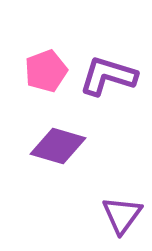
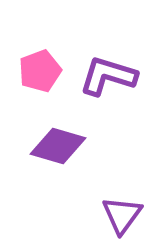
pink pentagon: moved 6 px left
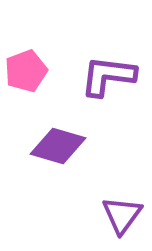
pink pentagon: moved 14 px left
purple L-shape: rotated 10 degrees counterclockwise
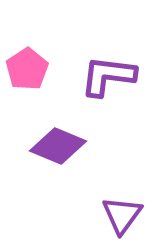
pink pentagon: moved 1 px right, 2 px up; rotated 12 degrees counterclockwise
purple diamond: rotated 6 degrees clockwise
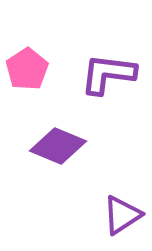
purple L-shape: moved 2 px up
purple triangle: rotated 21 degrees clockwise
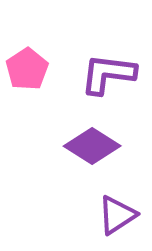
purple diamond: moved 34 px right; rotated 10 degrees clockwise
purple triangle: moved 5 px left
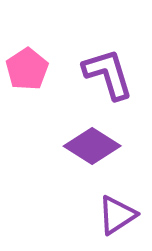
purple L-shape: rotated 66 degrees clockwise
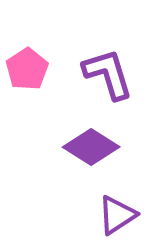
purple diamond: moved 1 px left, 1 px down
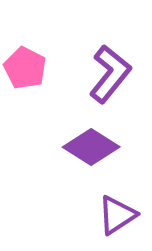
pink pentagon: moved 2 px left, 1 px up; rotated 12 degrees counterclockwise
purple L-shape: moved 2 px right; rotated 56 degrees clockwise
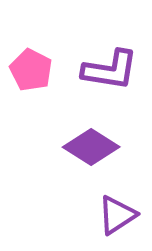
pink pentagon: moved 6 px right, 2 px down
purple L-shape: moved 4 px up; rotated 60 degrees clockwise
